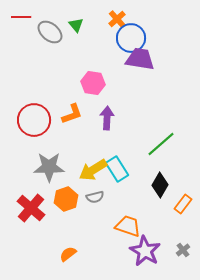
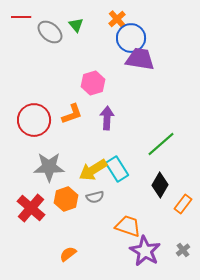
pink hexagon: rotated 25 degrees counterclockwise
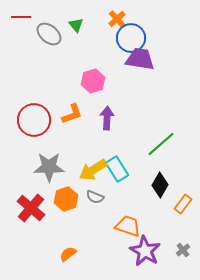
gray ellipse: moved 1 px left, 2 px down
pink hexagon: moved 2 px up
gray semicircle: rotated 36 degrees clockwise
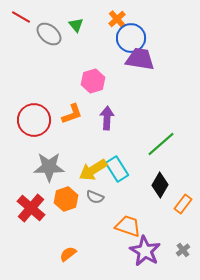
red line: rotated 30 degrees clockwise
